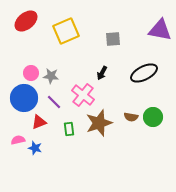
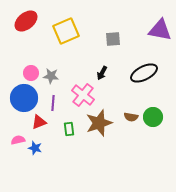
purple line: moved 1 px left, 1 px down; rotated 49 degrees clockwise
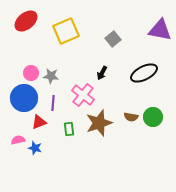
gray square: rotated 35 degrees counterclockwise
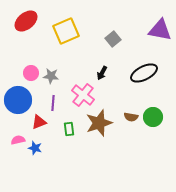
blue circle: moved 6 px left, 2 px down
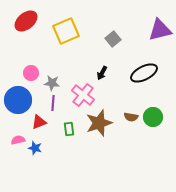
purple triangle: rotated 25 degrees counterclockwise
gray star: moved 1 px right, 7 px down
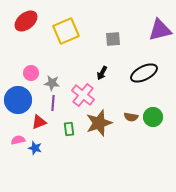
gray square: rotated 35 degrees clockwise
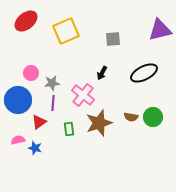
gray star: rotated 14 degrees counterclockwise
red triangle: rotated 14 degrees counterclockwise
